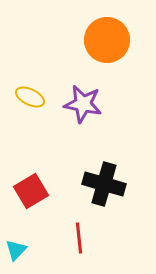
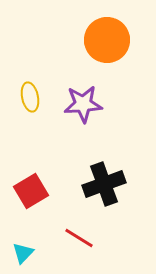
yellow ellipse: rotated 52 degrees clockwise
purple star: rotated 15 degrees counterclockwise
black cross: rotated 36 degrees counterclockwise
red line: rotated 52 degrees counterclockwise
cyan triangle: moved 7 px right, 3 px down
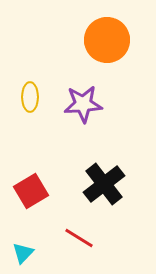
yellow ellipse: rotated 12 degrees clockwise
black cross: rotated 18 degrees counterclockwise
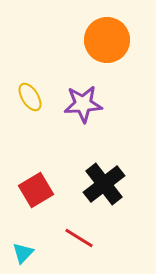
yellow ellipse: rotated 32 degrees counterclockwise
red square: moved 5 px right, 1 px up
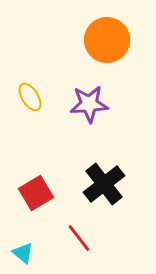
purple star: moved 6 px right
red square: moved 3 px down
red line: rotated 20 degrees clockwise
cyan triangle: rotated 35 degrees counterclockwise
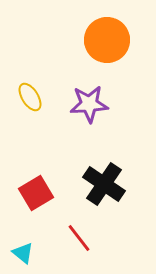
black cross: rotated 18 degrees counterclockwise
